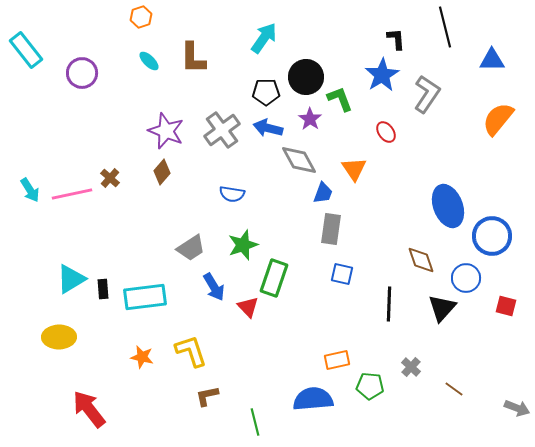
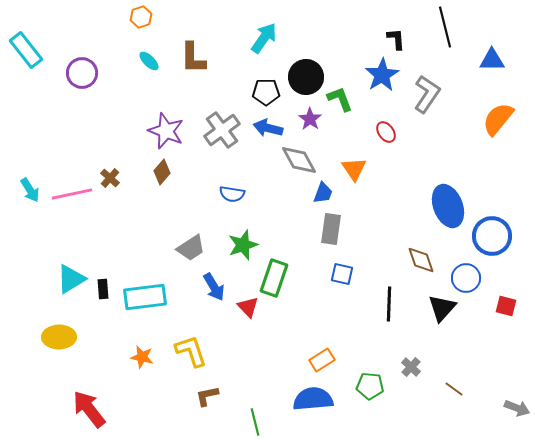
orange rectangle at (337, 360): moved 15 px left; rotated 20 degrees counterclockwise
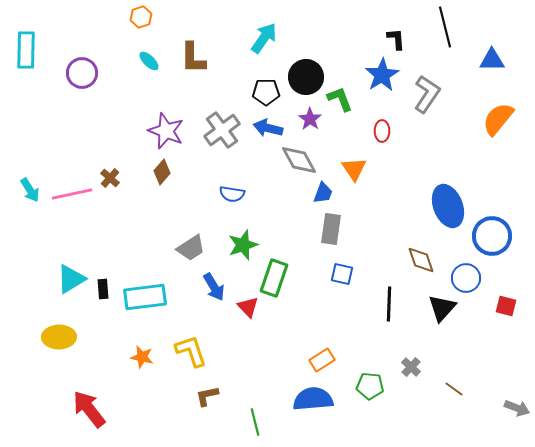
cyan rectangle at (26, 50): rotated 39 degrees clockwise
red ellipse at (386, 132): moved 4 px left, 1 px up; rotated 35 degrees clockwise
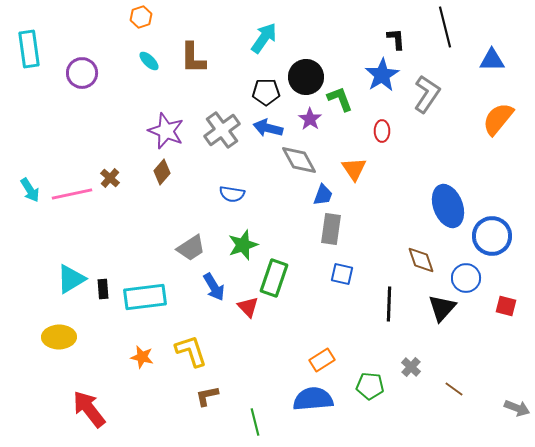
cyan rectangle at (26, 50): moved 3 px right, 1 px up; rotated 9 degrees counterclockwise
blue trapezoid at (323, 193): moved 2 px down
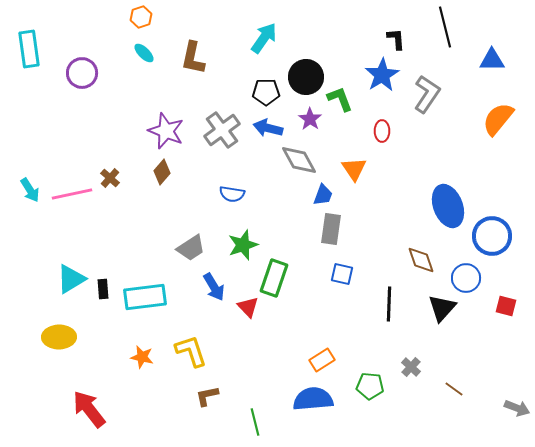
brown L-shape at (193, 58): rotated 12 degrees clockwise
cyan ellipse at (149, 61): moved 5 px left, 8 px up
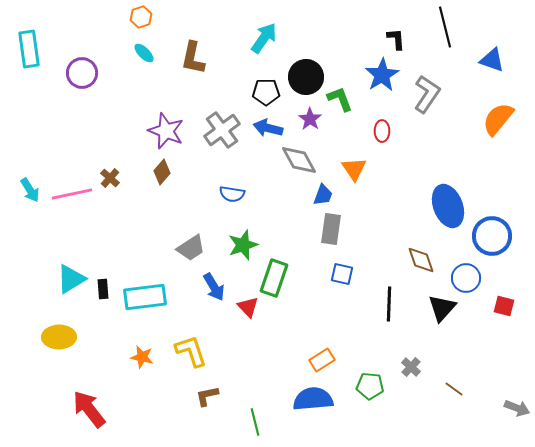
blue triangle at (492, 60): rotated 20 degrees clockwise
red square at (506, 306): moved 2 px left
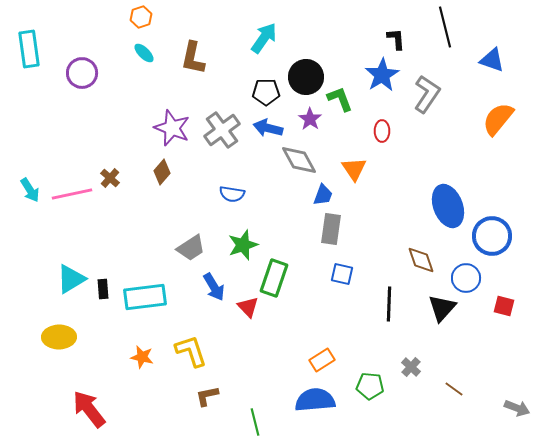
purple star at (166, 131): moved 6 px right, 3 px up
blue semicircle at (313, 399): moved 2 px right, 1 px down
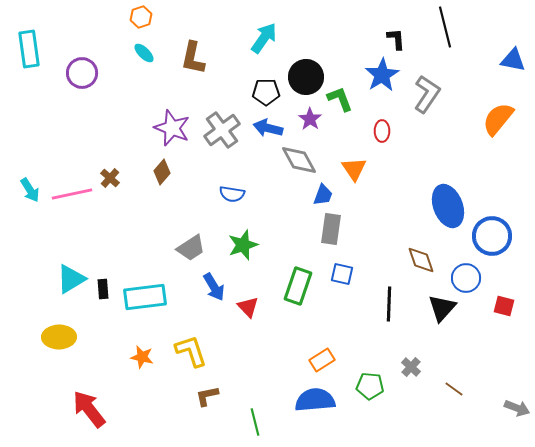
blue triangle at (492, 60): moved 21 px right; rotated 8 degrees counterclockwise
green rectangle at (274, 278): moved 24 px right, 8 px down
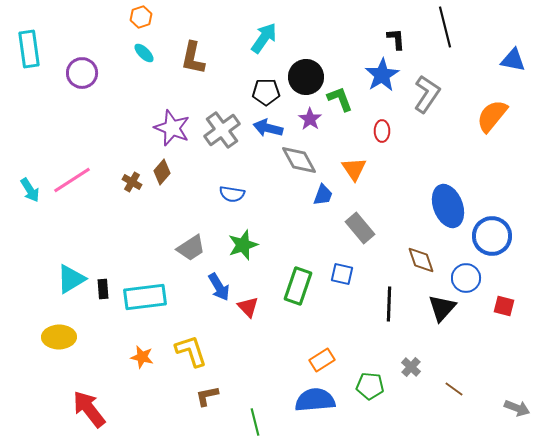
orange semicircle at (498, 119): moved 6 px left, 3 px up
brown cross at (110, 178): moved 22 px right, 4 px down; rotated 12 degrees counterclockwise
pink line at (72, 194): moved 14 px up; rotated 21 degrees counterclockwise
gray rectangle at (331, 229): moved 29 px right, 1 px up; rotated 48 degrees counterclockwise
blue arrow at (214, 287): moved 5 px right
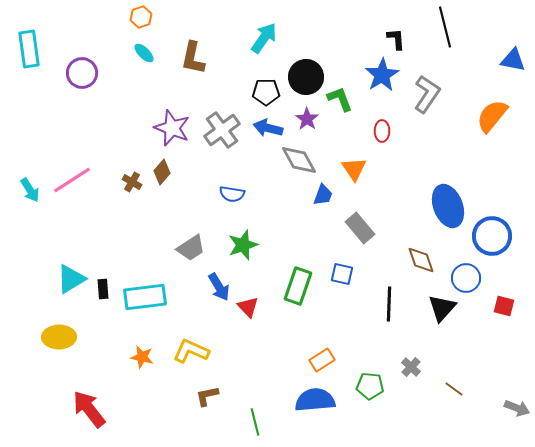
purple star at (310, 119): moved 3 px left
yellow L-shape at (191, 351): rotated 48 degrees counterclockwise
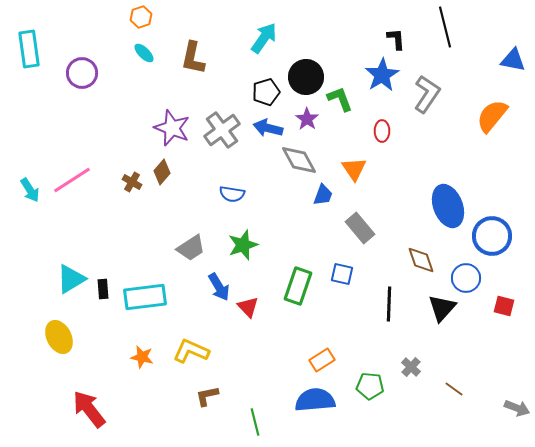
black pentagon at (266, 92): rotated 16 degrees counterclockwise
yellow ellipse at (59, 337): rotated 64 degrees clockwise
